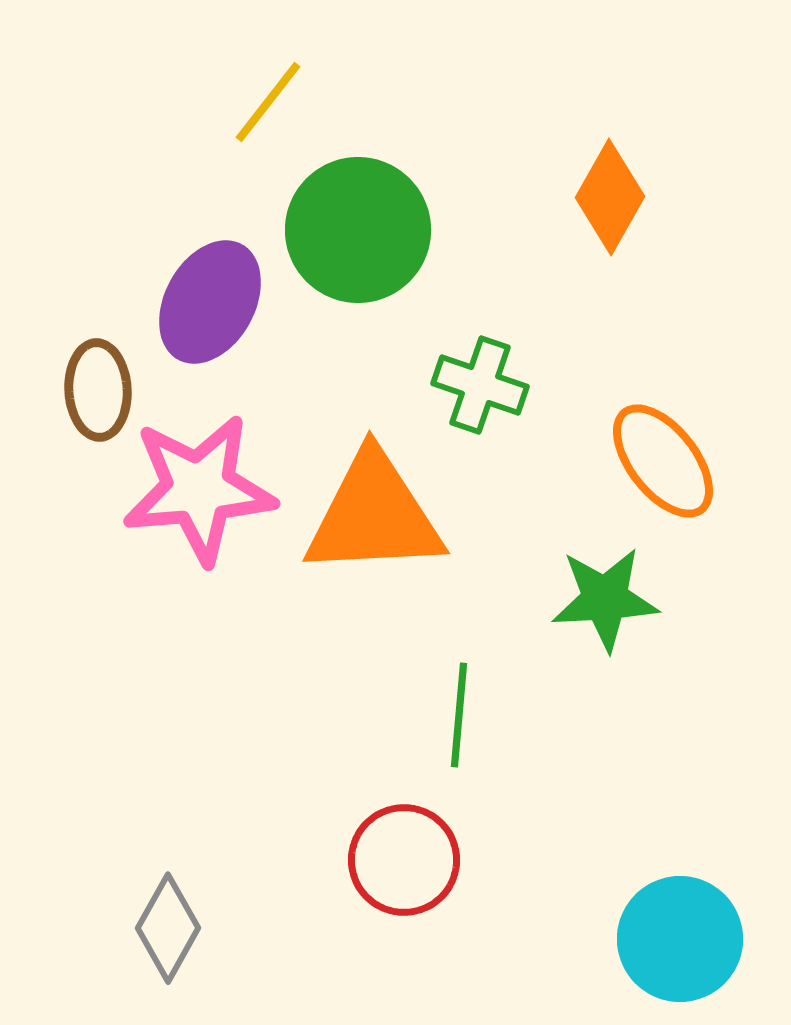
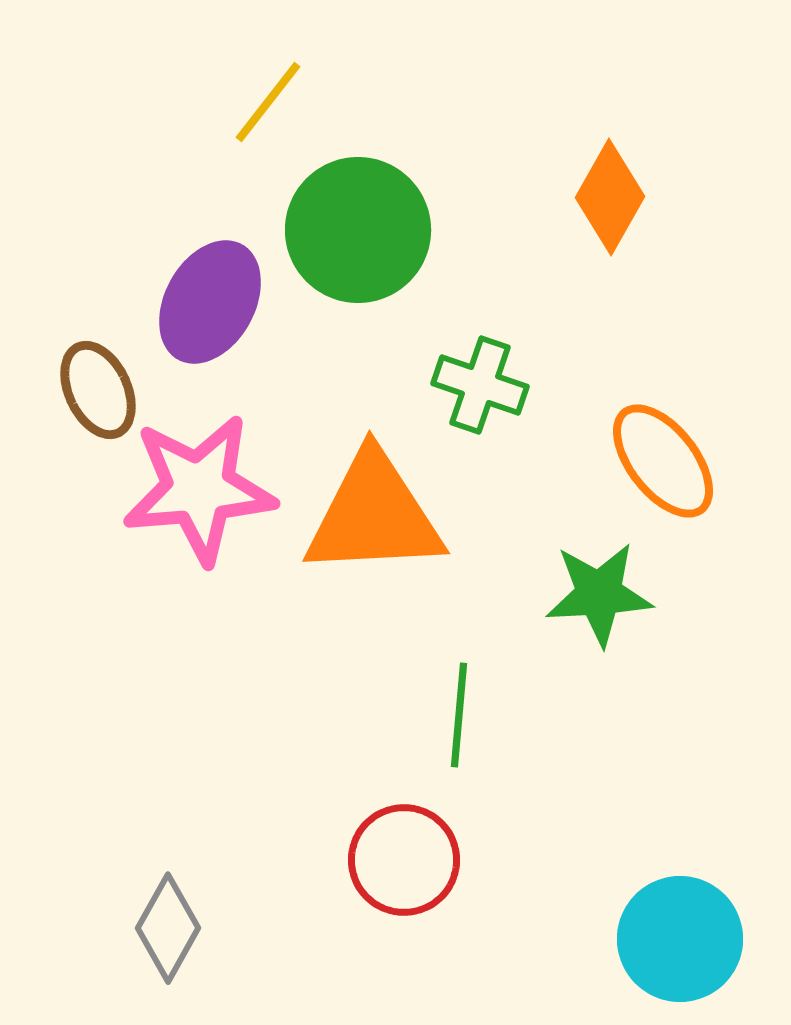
brown ellipse: rotated 22 degrees counterclockwise
green star: moved 6 px left, 5 px up
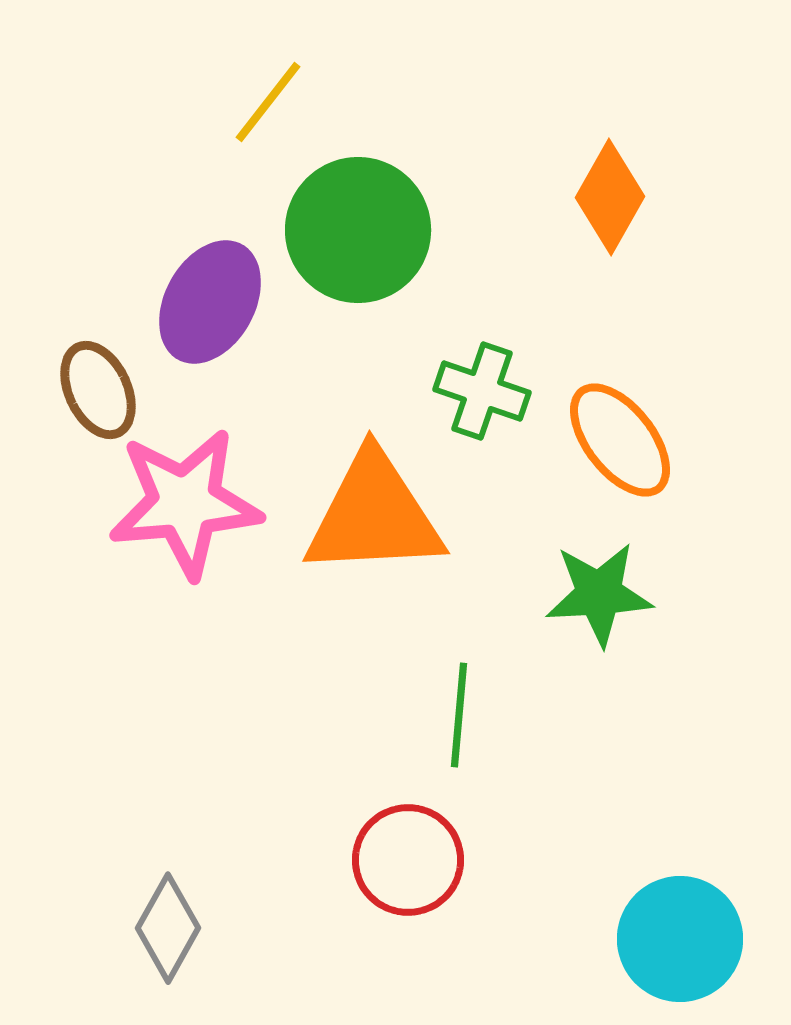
green cross: moved 2 px right, 6 px down
orange ellipse: moved 43 px left, 21 px up
pink star: moved 14 px left, 14 px down
red circle: moved 4 px right
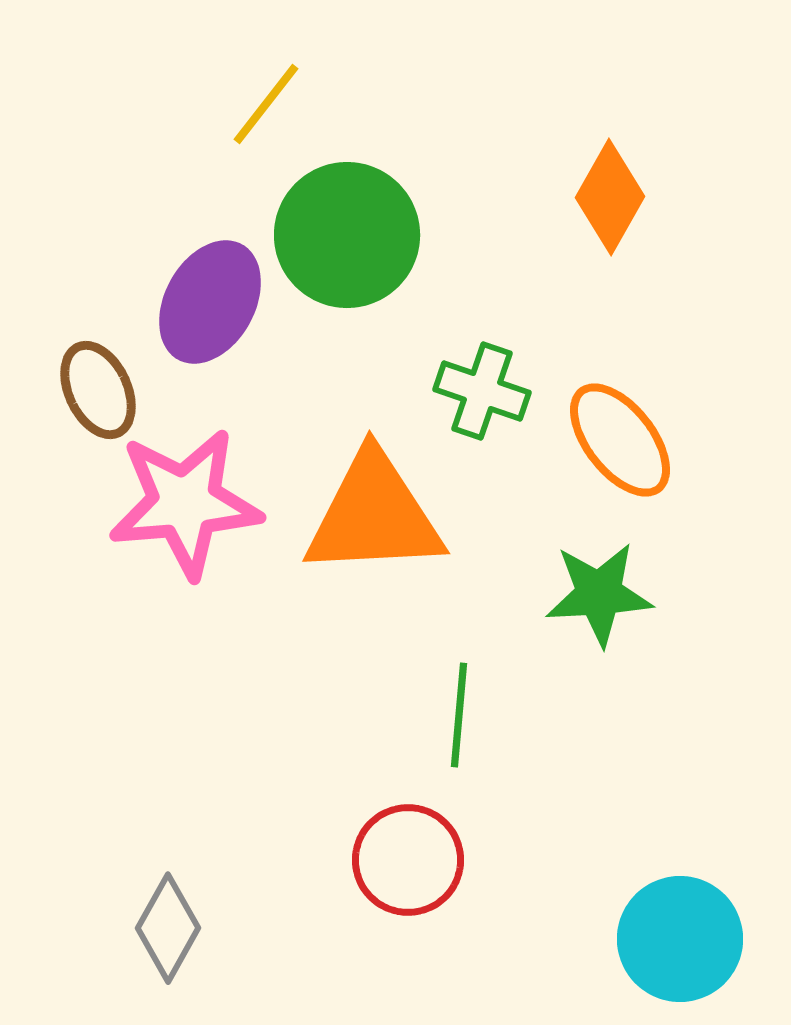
yellow line: moved 2 px left, 2 px down
green circle: moved 11 px left, 5 px down
